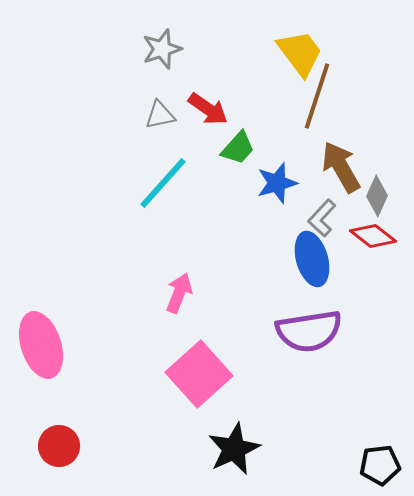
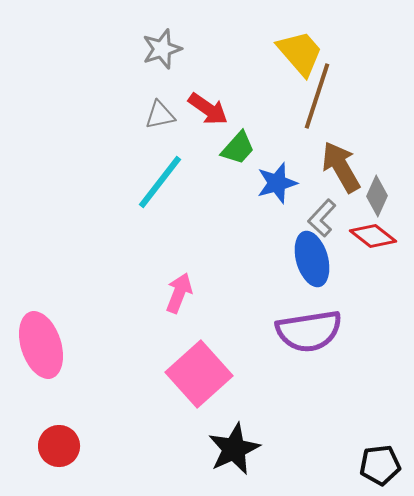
yellow trapezoid: rotated 4 degrees counterclockwise
cyan line: moved 3 px left, 1 px up; rotated 4 degrees counterclockwise
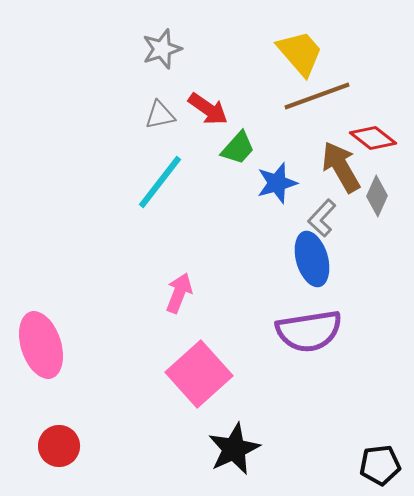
brown line: rotated 52 degrees clockwise
red diamond: moved 98 px up
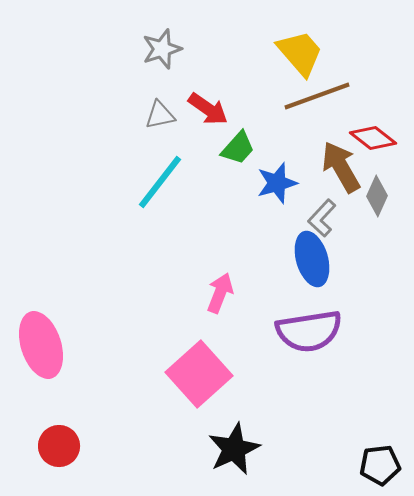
pink arrow: moved 41 px right
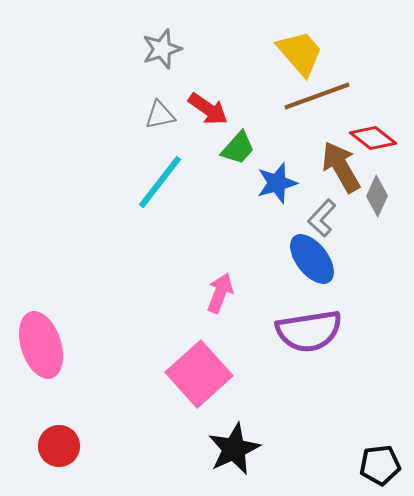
blue ellipse: rotated 22 degrees counterclockwise
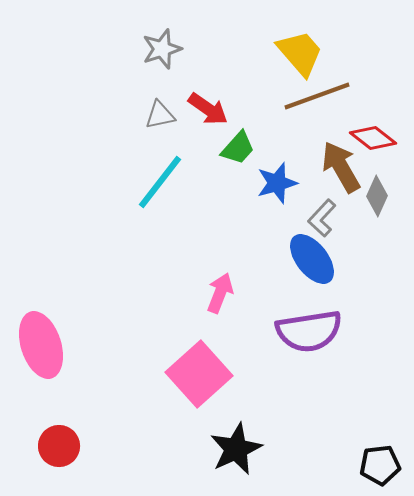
black star: moved 2 px right
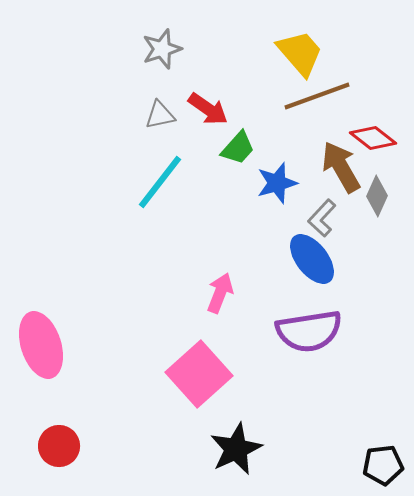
black pentagon: moved 3 px right
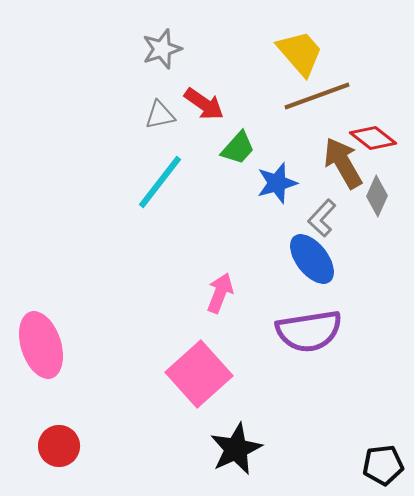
red arrow: moved 4 px left, 5 px up
brown arrow: moved 2 px right, 4 px up
